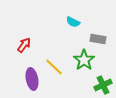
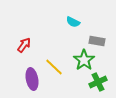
gray rectangle: moved 1 px left, 2 px down
green cross: moved 5 px left, 3 px up
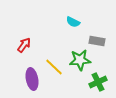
green star: moved 4 px left; rotated 30 degrees clockwise
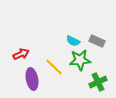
cyan semicircle: moved 19 px down
gray rectangle: rotated 14 degrees clockwise
red arrow: moved 3 px left, 9 px down; rotated 28 degrees clockwise
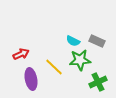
purple ellipse: moved 1 px left
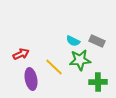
green cross: rotated 24 degrees clockwise
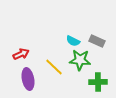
green star: rotated 10 degrees clockwise
purple ellipse: moved 3 px left
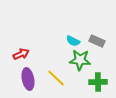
yellow line: moved 2 px right, 11 px down
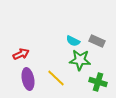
green cross: rotated 18 degrees clockwise
